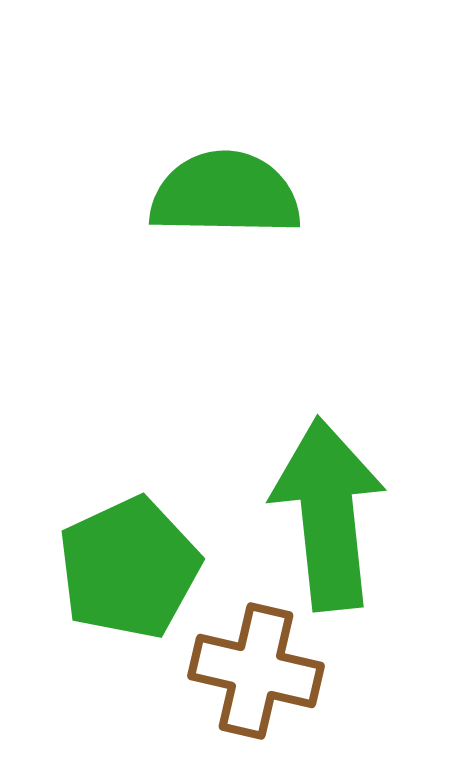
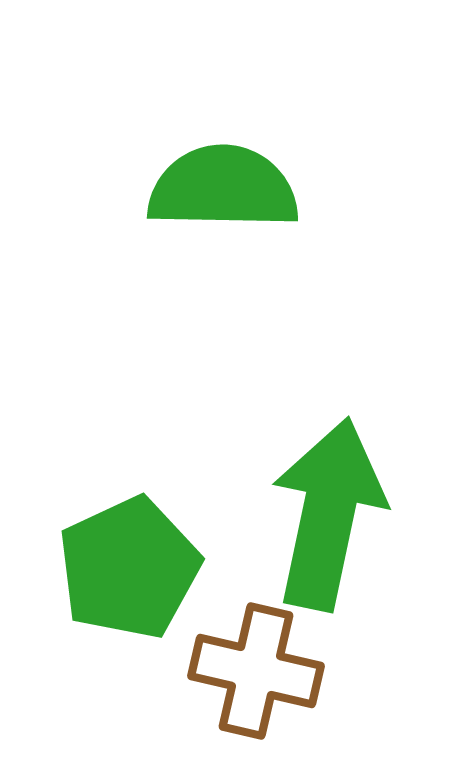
green semicircle: moved 2 px left, 6 px up
green arrow: rotated 18 degrees clockwise
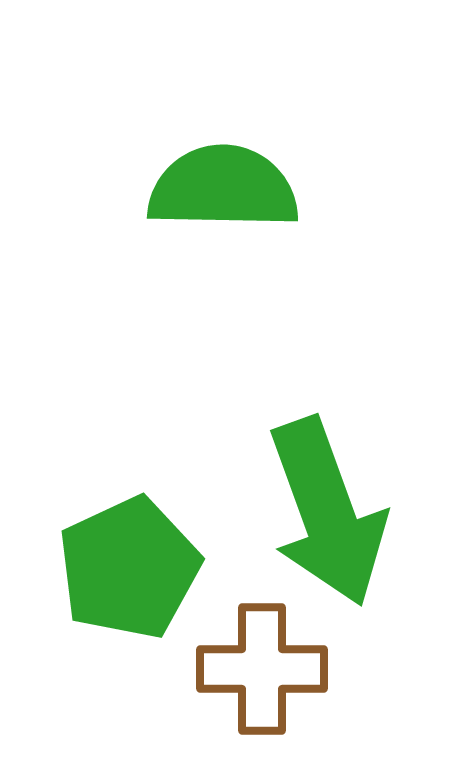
green arrow: moved 1 px left, 2 px up; rotated 148 degrees clockwise
brown cross: moved 6 px right, 2 px up; rotated 13 degrees counterclockwise
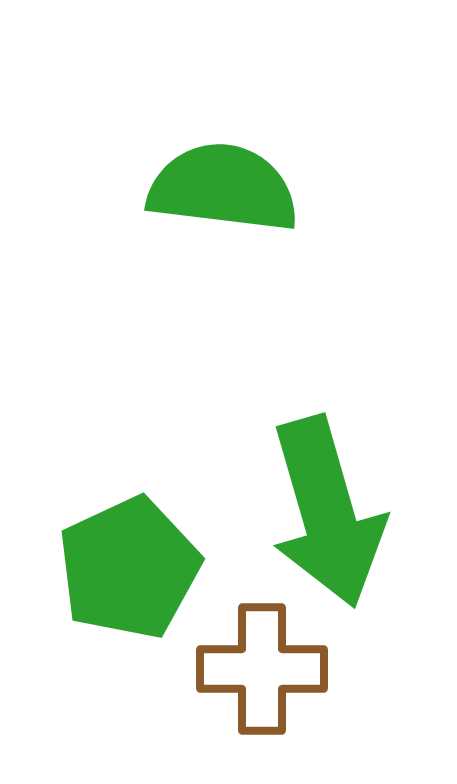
green semicircle: rotated 6 degrees clockwise
green arrow: rotated 4 degrees clockwise
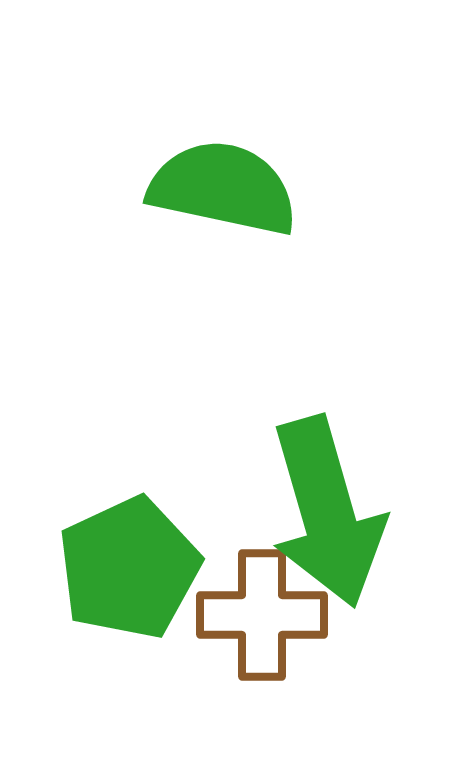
green semicircle: rotated 5 degrees clockwise
brown cross: moved 54 px up
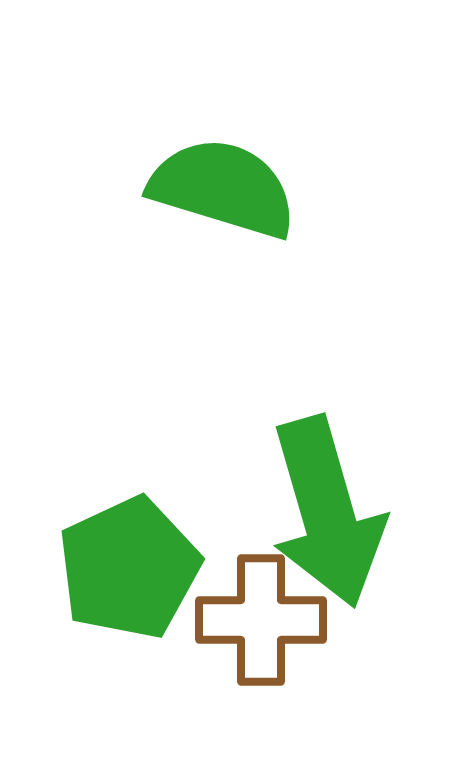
green semicircle: rotated 5 degrees clockwise
brown cross: moved 1 px left, 5 px down
